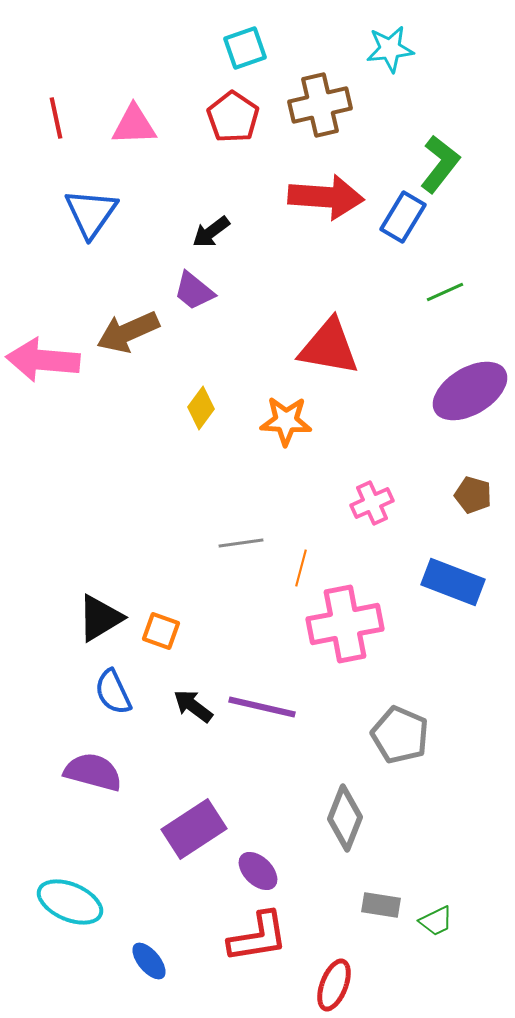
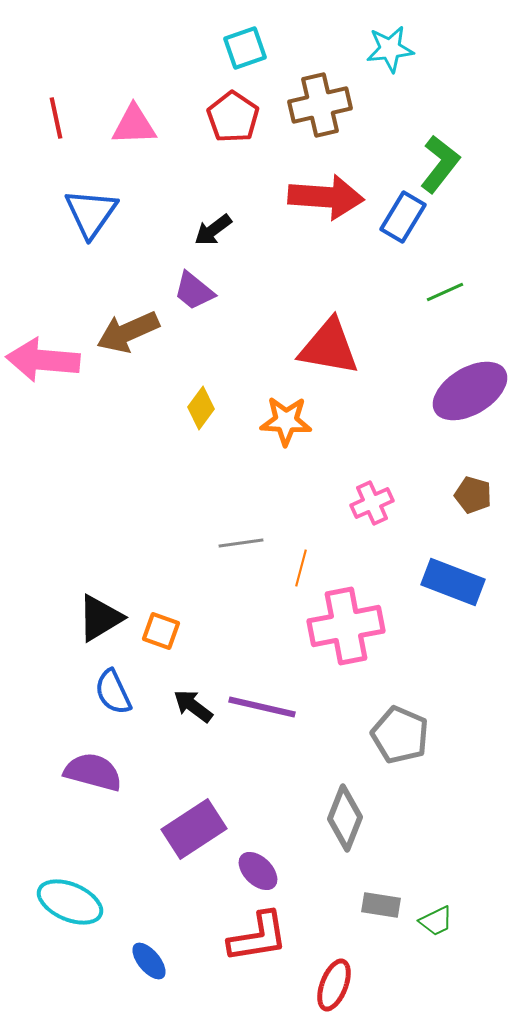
black arrow at (211, 232): moved 2 px right, 2 px up
pink cross at (345, 624): moved 1 px right, 2 px down
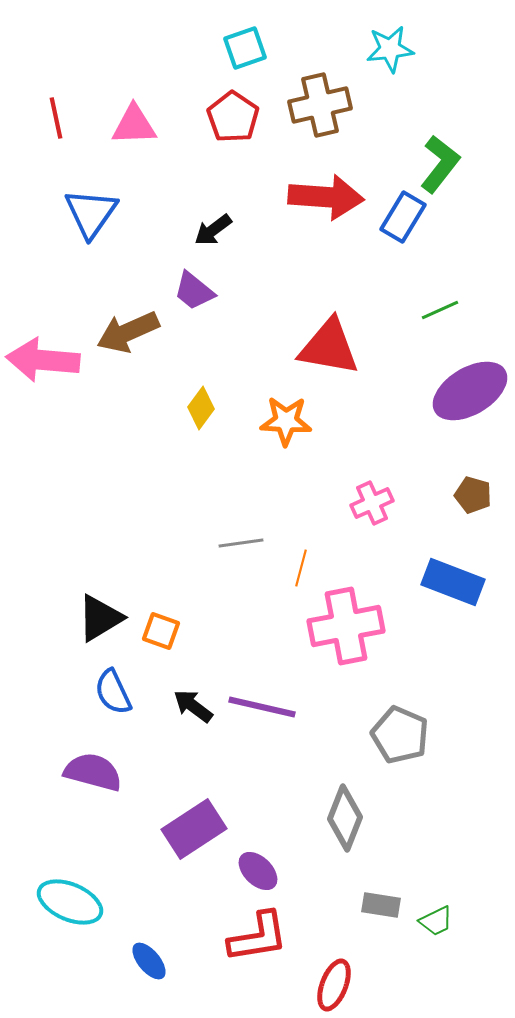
green line at (445, 292): moved 5 px left, 18 px down
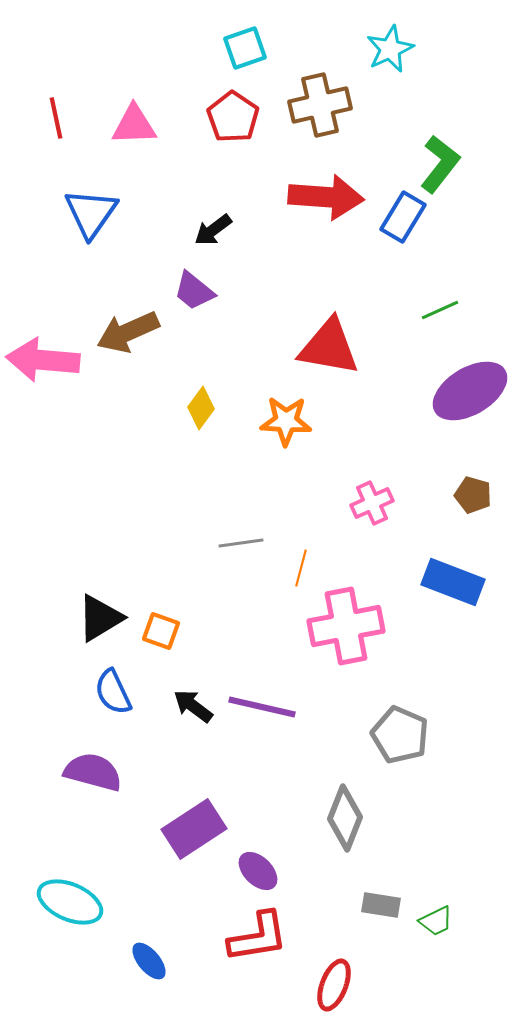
cyan star at (390, 49): rotated 18 degrees counterclockwise
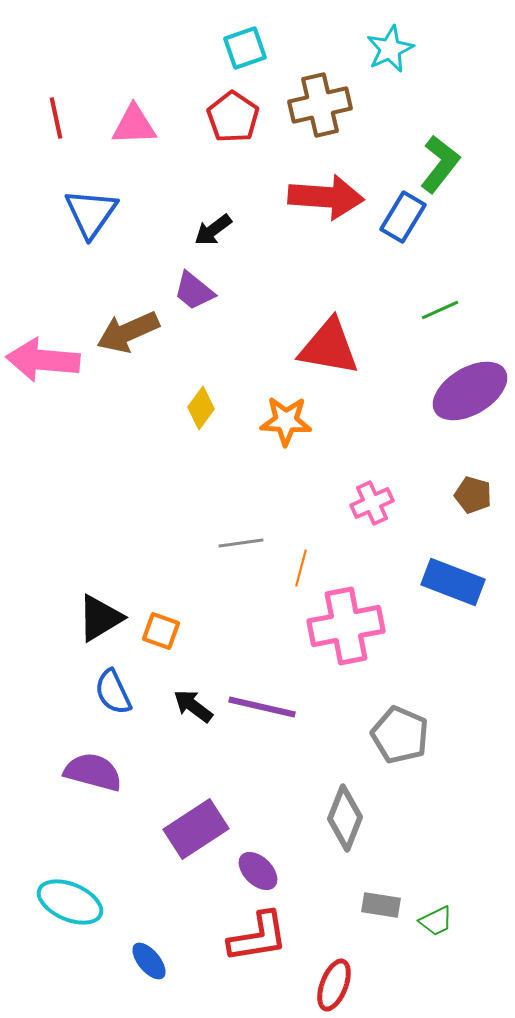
purple rectangle at (194, 829): moved 2 px right
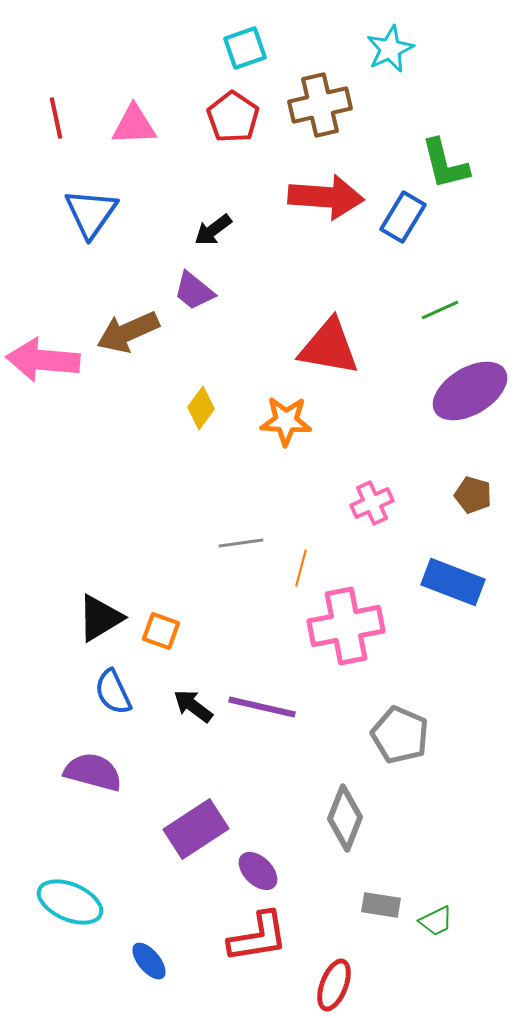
green L-shape at (440, 164): moved 5 px right; rotated 128 degrees clockwise
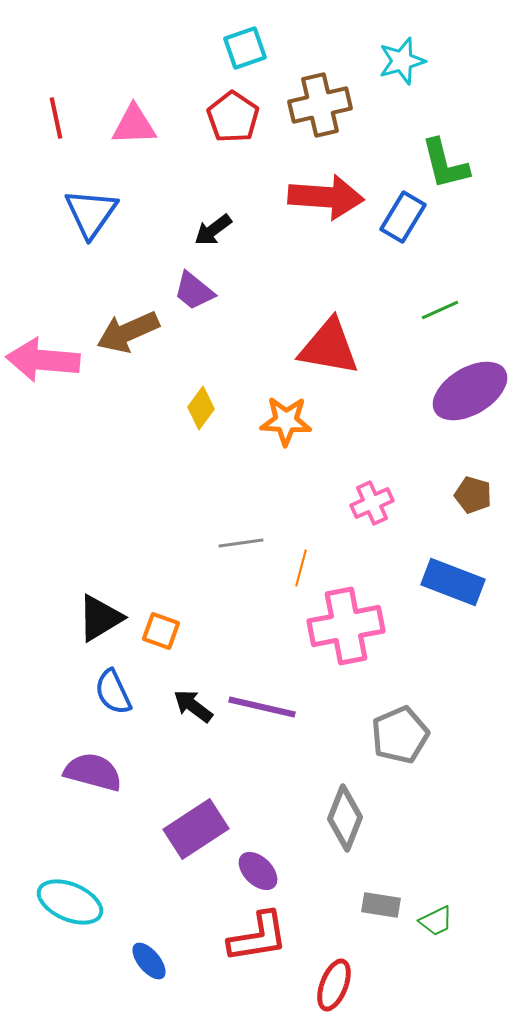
cyan star at (390, 49): moved 12 px right, 12 px down; rotated 9 degrees clockwise
gray pentagon at (400, 735): rotated 26 degrees clockwise
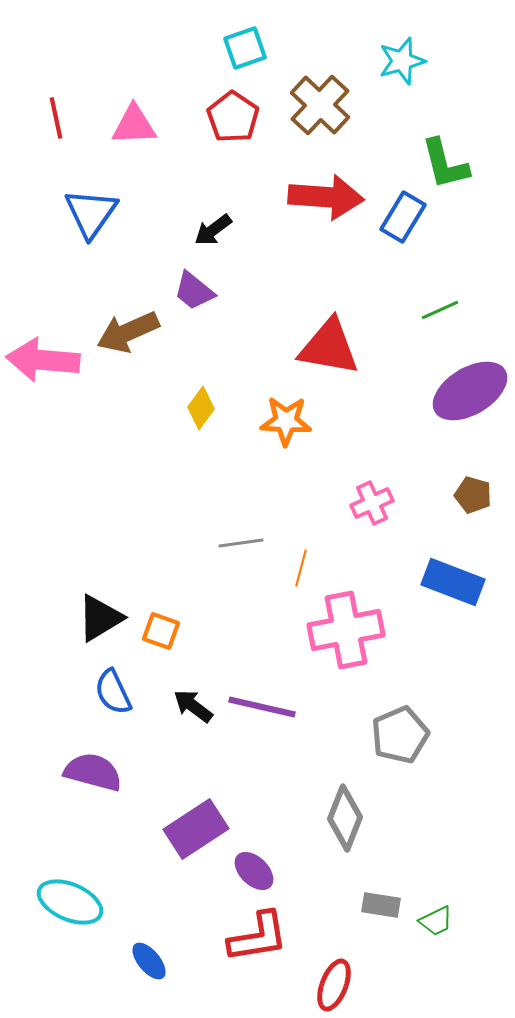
brown cross at (320, 105): rotated 34 degrees counterclockwise
pink cross at (346, 626): moved 4 px down
purple ellipse at (258, 871): moved 4 px left
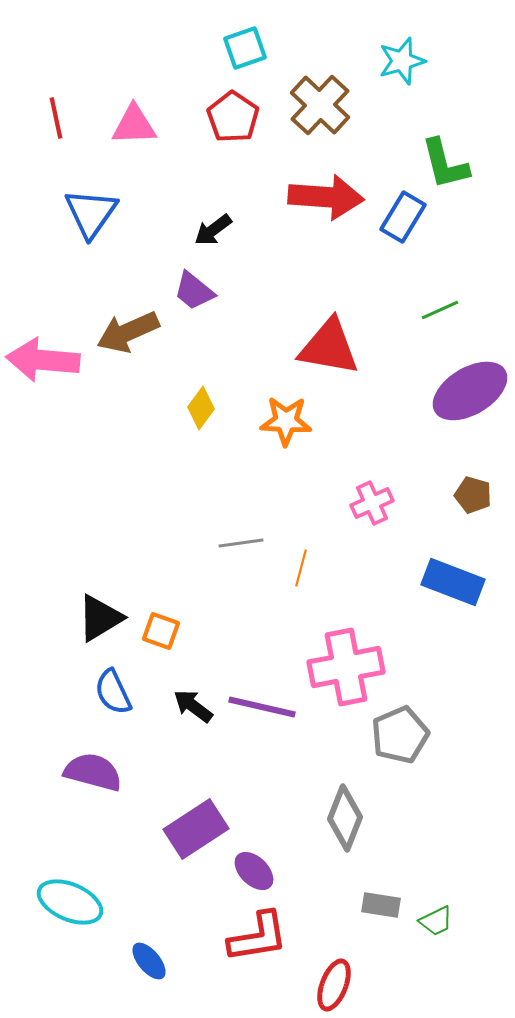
pink cross at (346, 630): moved 37 px down
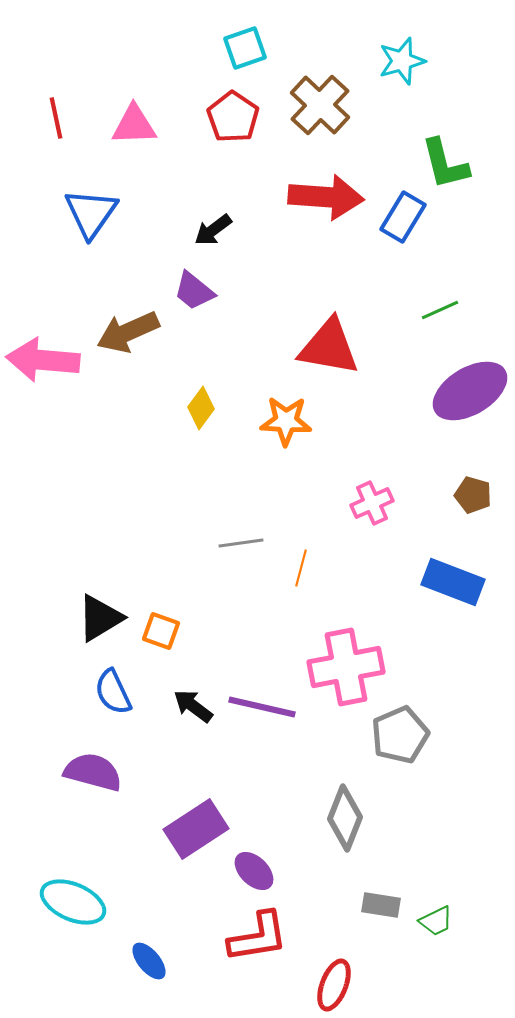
cyan ellipse at (70, 902): moved 3 px right
